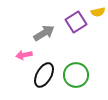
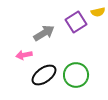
black ellipse: rotated 25 degrees clockwise
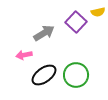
purple square: rotated 15 degrees counterclockwise
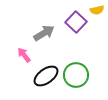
yellow semicircle: moved 1 px left, 2 px up
pink arrow: rotated 63 degrees clockwise
black ellipse: moved 2 px right, 1 px down
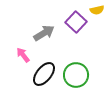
pink arrow: moved 1 px left
black ellipse: moved 2 px left, 2 px up; rotated 15 degrees counterclockwise
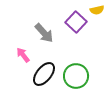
gray arrow: rotated 80 degrees clockwise
green circle: moved 1 px down
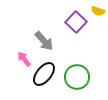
yellow semicircle: moved 1 px right, 1 px down; rotated 32 degrees clockwise
gray arrow: moved 8 px down
pink arrow: moved 1 px right, 4 px down
green circle: moved 1 px right, 1 px down
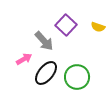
yellow semicircle: moved 16 px down
purple square: moved 10 px left, 3 px down
pink arrow: rotated 98 degrees clockwise
black ellipse: moved 2 px right, 1 px up
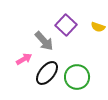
black ellipse: moved 1 px right
